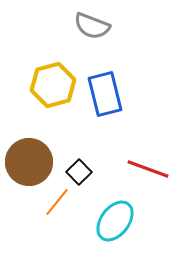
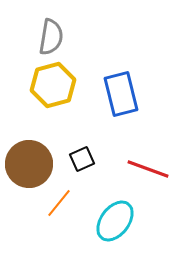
gray semicircle: moved 41 px left, 11 px down; rotated 102 degrees counterclockwise
blue rectangle: moved 16 px right
brown circle: moved 2 px down
black square: moved 3 px right, 13 px up; rotated 20 degrees clockwise
orange line: moved 2 px right, 1 px down
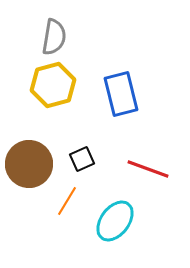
gray semicircle: moved 3 px right
orange line: moved 8 px right, 2 px up; rotated 8 degrees counterclockwise
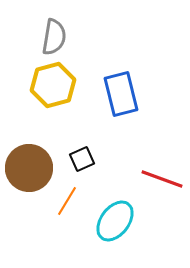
brown circle: moved 4 px down
red line: moved 14 px right, 10 px down
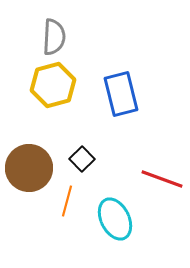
gray semicircle: rotated 6 degrees counterclockwise
black square: rotated 20 degrees counterclockwise
orange line: rotated 16 degrees counterclockwise
cyan ellipse: moved 2 px up; rotated 63 degrees counterclockwise
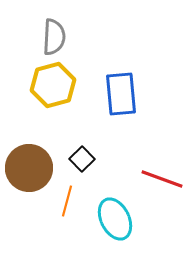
blue rectangle: rotated 9 degrees clockwise
